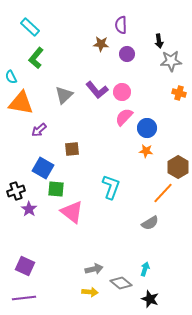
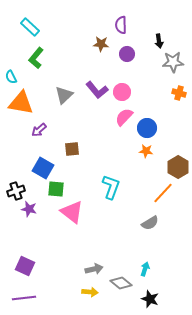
gray star: moved 2 px right, 1 px down
purple star: rotated 21 degrees counterclockwise
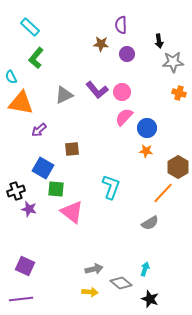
gray triangle: rotated 18 degrees clockwise
purple line: moved 3 px left, 1 px down
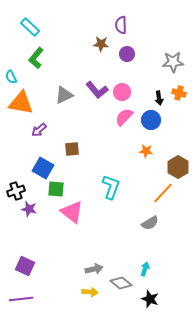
black arrow: moved 57 px down
blue circle: moved 4 px right, 8 px up
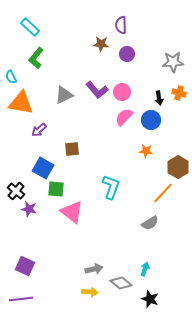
black cross: rotated 30 degrees counterclockwise
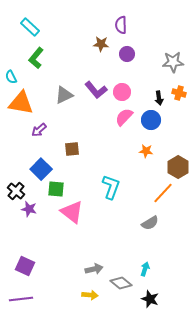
purple L-shape: moved 1 px left
blue square: moved 2 px left, 1 px down; rotated 15 degrees clockwise
yellow arrow: moved 3 px down
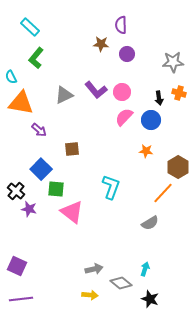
purple arrow: rotated 98 degrees counterclockwise
purple square: moved 8 px left
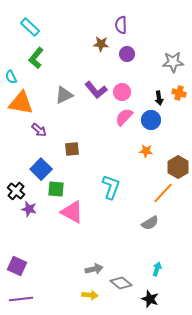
pink triangle: rotated 10 degrees counterclockwise
cyan arrow: moved 12 px right
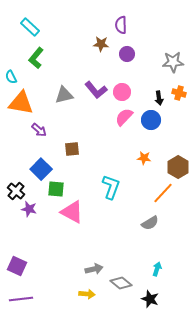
gray triangle: rotated 12 degrees clockwise
orange star: moved 2 px left, 7 px down
yellow arrow: moved 3 px left, 1 px up
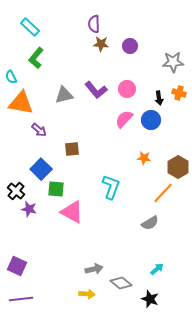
purple semicircle: moved 27 px left, 1 px up
purple circle: moved 3 px right, 8 px up
pink circle: moved 5 px right, 3 px up
pink semicircle: moved 2 px down
cyan arrow: rotated 32 degrees clockwise
